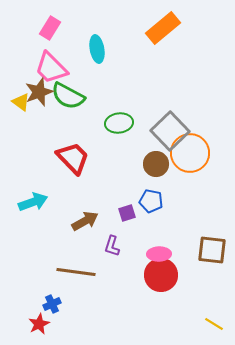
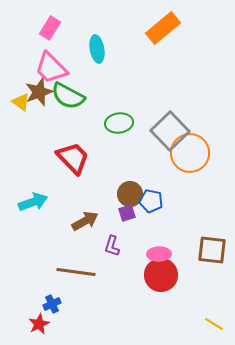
brown circle: moved 26 px left, 30 px down
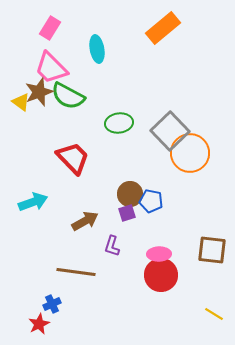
yellow line: moved 10 px up
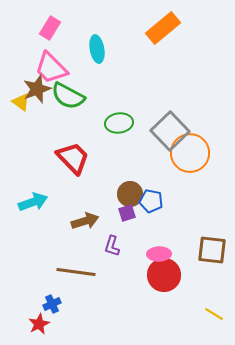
brown star: moved 2 px left, 3 px up
brown arrow: rotated 12 degrees clockwise
red circle: moved 3 px right
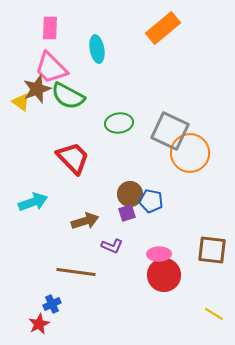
pink rectangle: rotated 30 degrees counterclockwise
gray square: rotated 21 degrees counterclockwise
purple L-shape: rotated 85 degrees counterclockwise
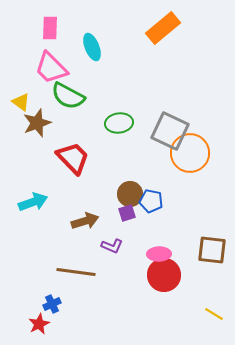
cyan ellipse: moved 5 px left, 2 px up; rotated 12 degrees counterclockwise
brown star: moved 34 px down
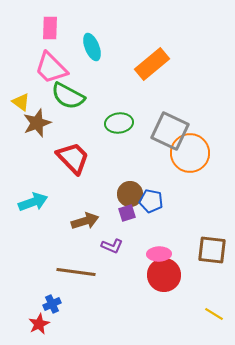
orange rectangle: moved 11 px left, 36 px down
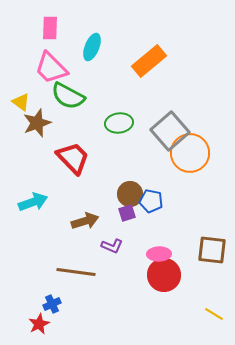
cyan ellipse: rotated 44 degrees clockwise
orange rectangle: moved 3 px left, 3 px up
gray square: rotated 24 degrees clockwise
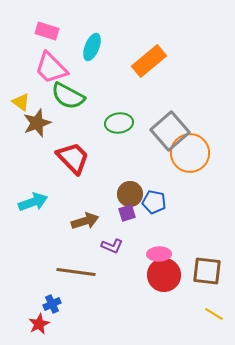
pink rectangle: moved 3 px left, 3 px down; rotated 75 degrees counterclockwise
blue pentagon: moved 3 px right, 1 px down
brown square: moved 5 px left, 21 px down
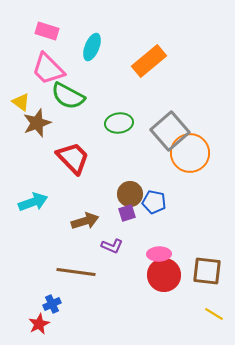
pink trapezoid: moved 3 px left, 1 px down
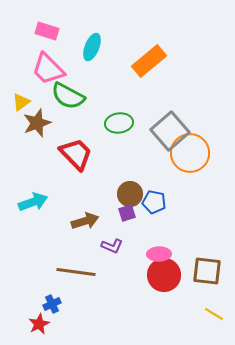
yellow triangle: rotated 48 degrees clockwise
red trapezoid: moved 3 px right, 4 px up
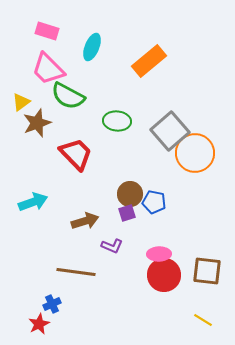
green ellipse: moved 2 px left, 2 px up; rotated 12 degrees clockwise
orange circle: moved 5 px right
yellow line: moved 11 px left, 6 px down
